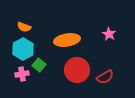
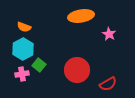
orange ellipse: moved 14 px right, 24 px up
red semicircle: moved 3 px right, 7 px down
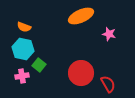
orange ellipse: rotated 15 degrees counterclockwise
pink star: rotated 16 degrees counterclockwise
cyan hexagon: rotated 20 degrees counterclockwise
red circle: moved 4 px right, 3 px down
pink cross: moved 2 px down
red semicircle: rotated 90 degrees counterclockwise
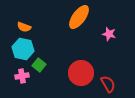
orange ellipse: moved 2 px left, 1 px down; rotated 30 degrees counterclockwise
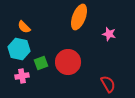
orange ellipse: rotated 15 degrees counterclockwise
orange semicircle: rotated 24 degrees clockwise
cyan hexagon: moved 4 px left
green square: moved 2 px right, 2 px up; rotated 32 degrees clockwise
red circle: moved 13 px left, 11 px up
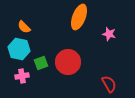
red semicircle: moved 1 px right
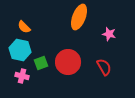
cyan hexagon: moved 1 px right, 1 px down
pink cross: rotated 24 degrees clockwise
red semicircle: moved 5 px left, 17 px up
